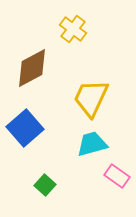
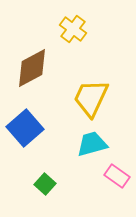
green square: moved 1 px up
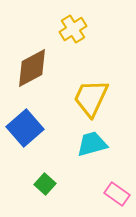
yellow cross: rotated 20 degrees clockwise
pink rectangle: moved 18 px down
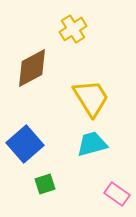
yellow trapezoid: rotated 123 degrees clockwise
blue square: moved 16 px down
green square: rotated 30 degrees clockwise
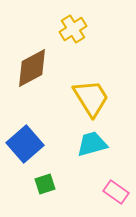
pink rectangle: moved 1 px left, 2 px up
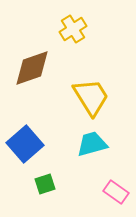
brown diamond: rotated 9 degrees clockwise
yellow trapezoid: moved 1 px up
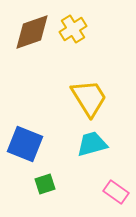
brown diamond: moved 36 px up
yellow trapezoid: moved 2 px left, 1 px down
blue square: rotated 27 degrees counterclockwise
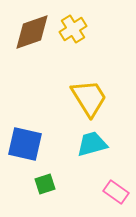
blue square: rotated 9 degrees counterclockwise
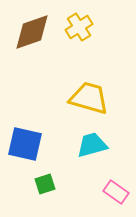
yellow cross: moved 6 px right, 2 px up
yellow trapezoid: rotated 42 degrees counterclockwise
cyan trapezoid: moved 1 px down
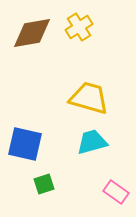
brown diamond: moved 1 px down; rotated 9 degrees clockwise
cyan trapezoid: moved 3 px up
green square: moved 1 px left
